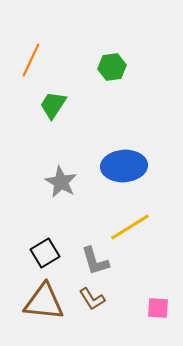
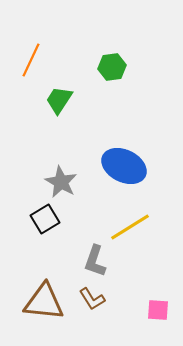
green trapezoid: moved 6 px right, 5 px up
blue ellipse: rotated 30 degrees clockwise
black square: moved 34 px up
gray L-shape: rotated 36 degrees clockwise
pink square: moved 2 px down
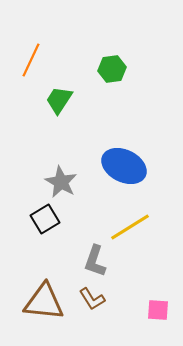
green hexagon: moved 2 px down
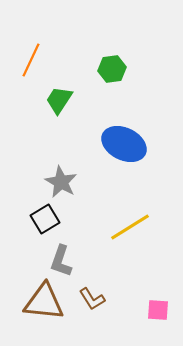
blue ellipse: moved 22 px up
gray L-shape: moved 34 px left
